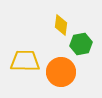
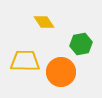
yellow diamond: moved 17 px left, 3 px up; rotated 40 degrees counterclockwise
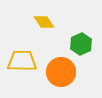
green hexagon: rotated 15 degrees counterclockwise
yellow trapezoid: moved 3 px left
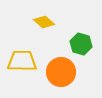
yellow diamond: rotated 15 degrees counterclockwise
green hexagon: rotated 20 degrees counterclockwise
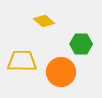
yellow diamond: moved 1 px up
green hexagon: rotated 15 degrees counterclockwise
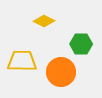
yellow diamond: rotated 15 degrees counterclockwise
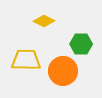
yellow trapezoid: moved 4 px right, 1 px up
orange circle: moved 2 px right, 1 px up
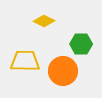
yellow trapezoid: moved 1 px left, 1 px down
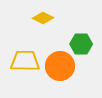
yellow diamond: moved 1 px left, 3 px up
orange circle: moved 3 px left, 5 px up
